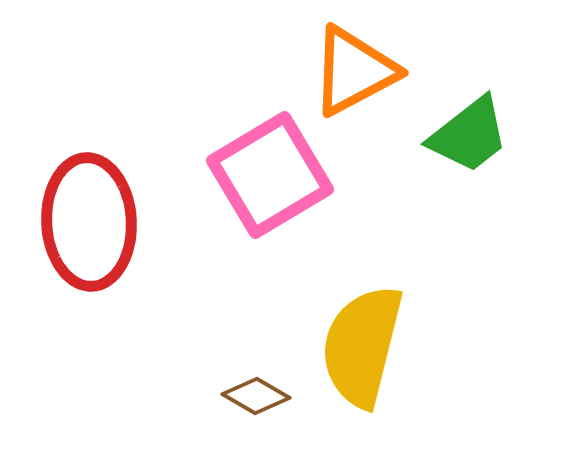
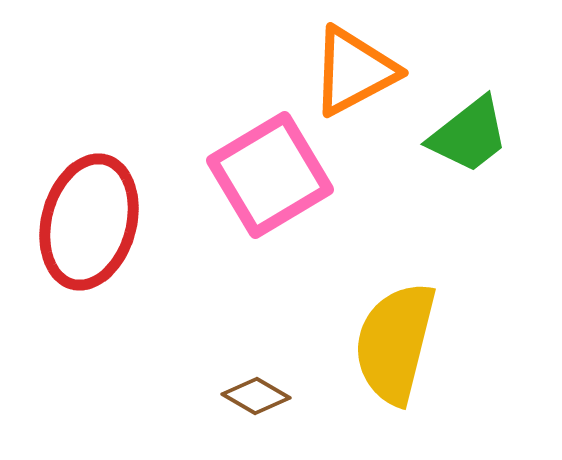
red ellipse: rotated 18 degrees clockwise
yellow semicircle: moved 33 px right, 3 px up
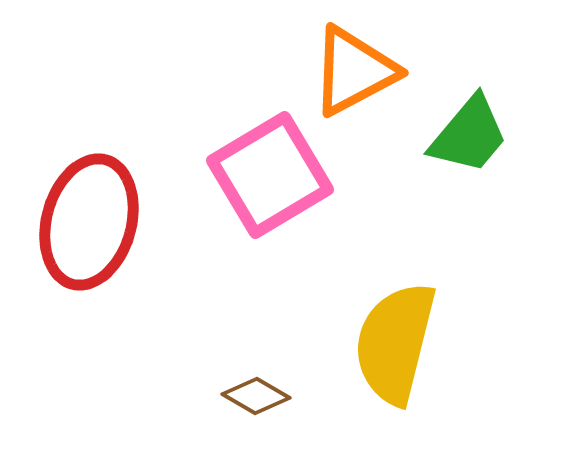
green trapezoid: rotated 12 degrees counterclockwise
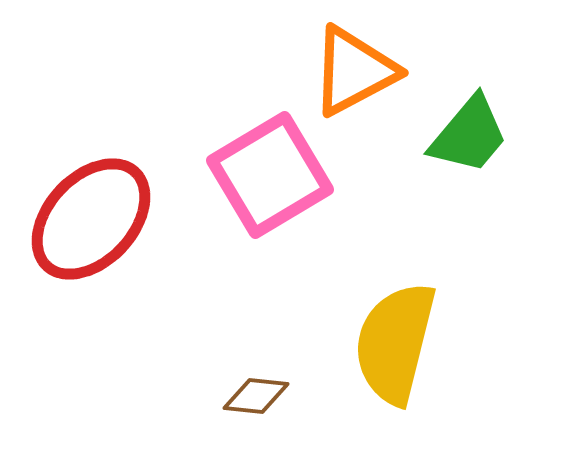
red ellipse: moved 2 px right, 3 px up; rotated 28 degrees clockwise
brown diamond: rotated 24 degrees counterclockwise
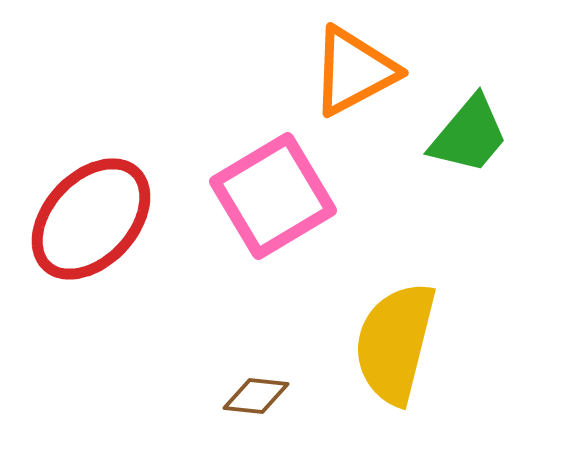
pink square: moved 3 px right, 21 px down
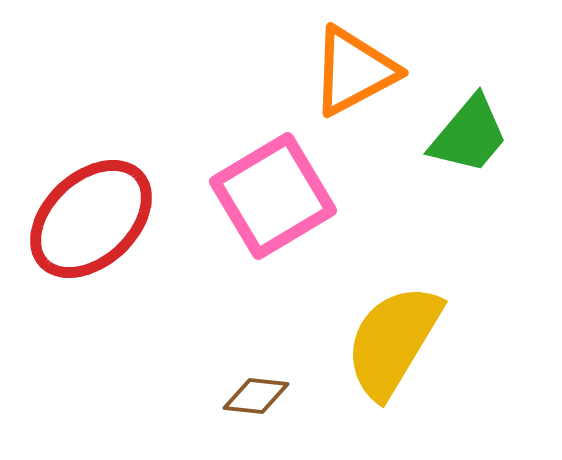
red ellipse: rotated 4 degrees clockwise
yellow semicircle: moved 2 px left, 2 px up; rotated 17 degrees clockwise
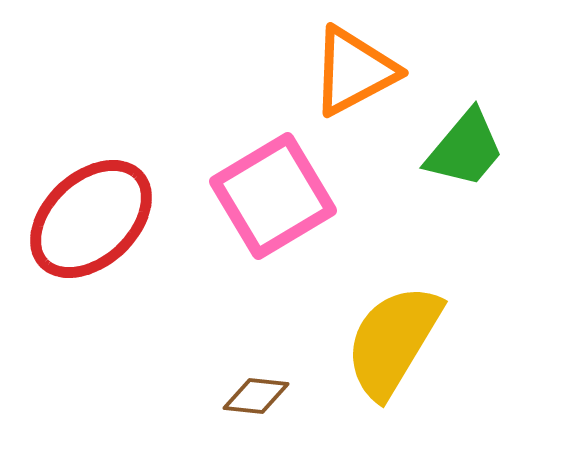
green trapezoid: moved 4 px left, 14 px down
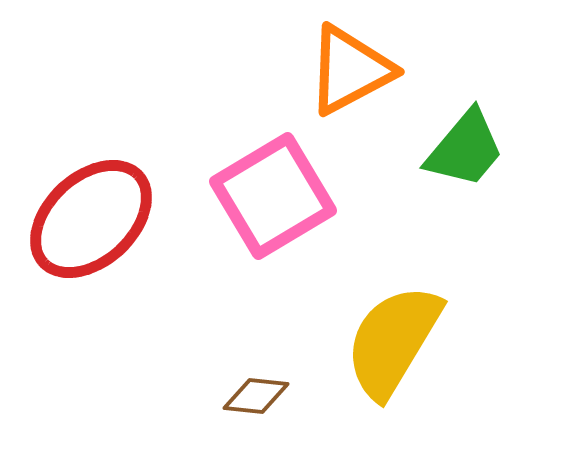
orange triangle: moved 4 px left, 1 px up
